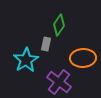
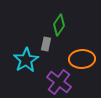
orange ellipse: moved 1 px left, 1 px down
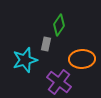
cyan star: moved 1 px left; rotated 15 degrees clockwise
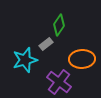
gray rectangle: rotated 40 degrees clockwise
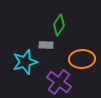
gray rectangle: moved 1 px down; rotated 40 degrees clockwise
cyan star: moved 2 px down
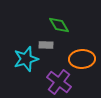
green diamond: rotated 65 degrees counterclockwise
cyan star: moved 1 px right, 3 px up
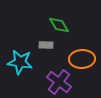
cyan star: moved 6 px left, 3 px down; rotated 25 degrees clockwise
